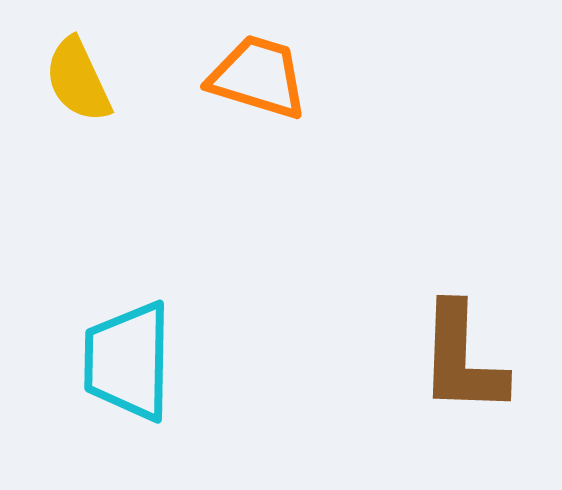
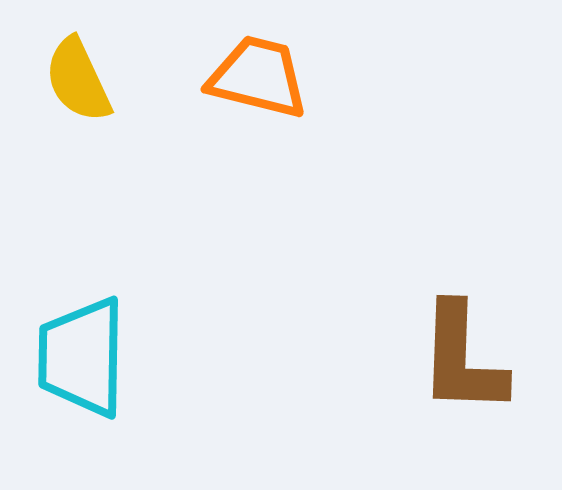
orange trapezoid: rotated 3 degrees counterclockwise
cyan trapezoid: moved 46 px left, 4 px up
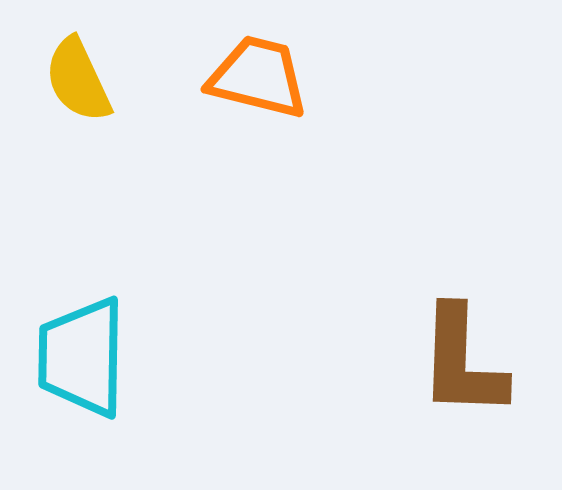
brown L-shape: moved 3 px down
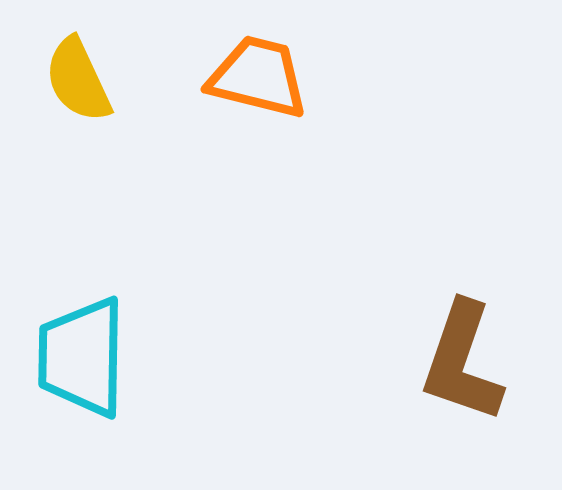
brown L-shape: rotated 17 degrees clockwise
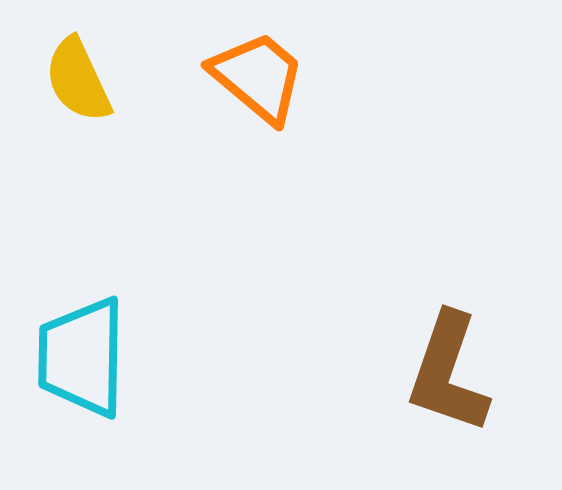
orange trapezoid: rotated 26 degrees clockwise
brown L-shape: moved 14 px left, 11 px down
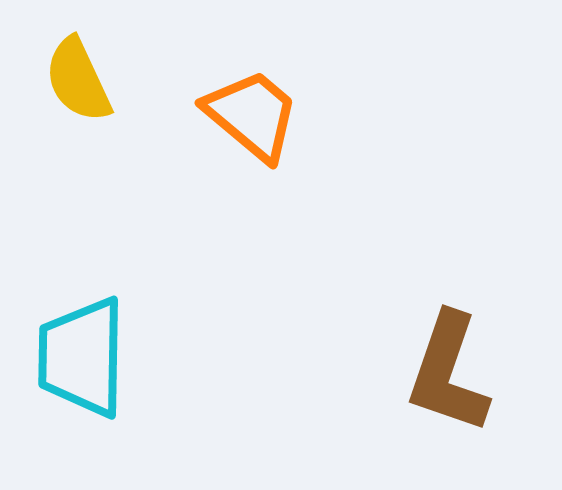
orange trapezoid: moved 6 px left, 38 px down
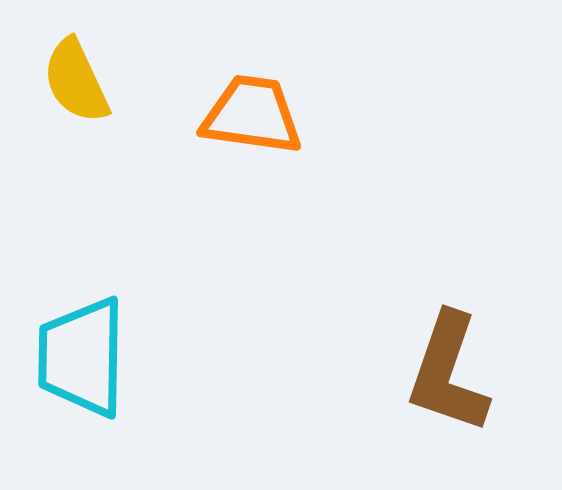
yellow semicircle: moved 2 px left, 1 px down
orange trapezoid: rotated 32 degrees counterclockwise
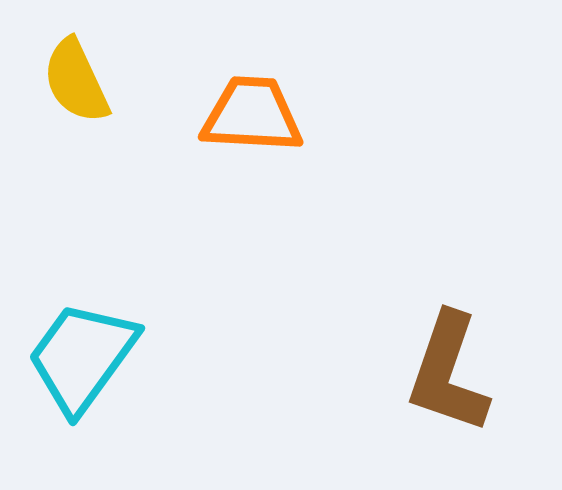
orange trapezoid: rotated 5 degrees counterclockwise
cyan trapezoid: rotated 35 degrees clockwise
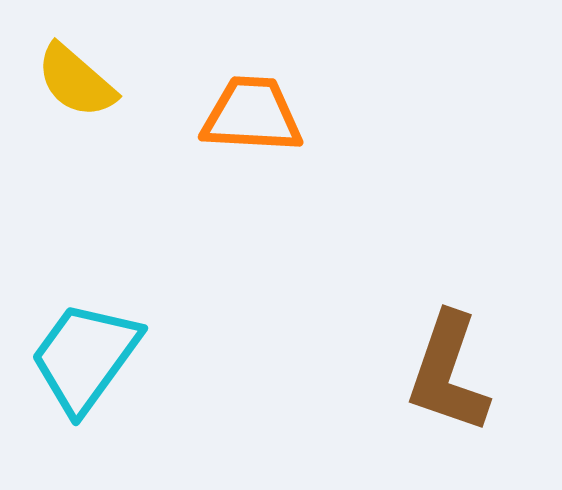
yellow semicircle: rotated 24 degrees counterclockwise
cyan trapezoid: moved 3 px right
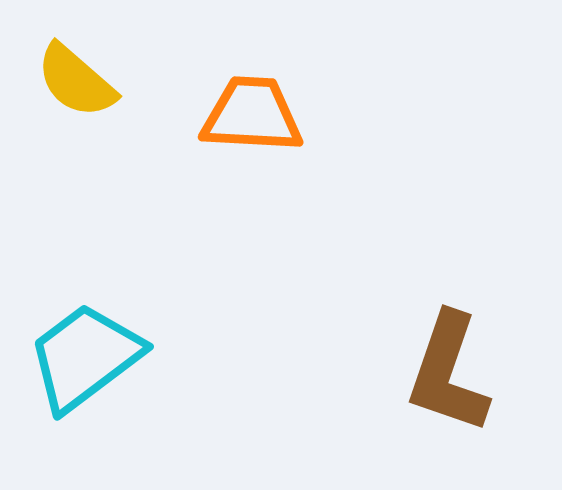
cyan trapezoid: rotated 17 degrees clockwise
